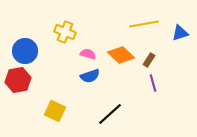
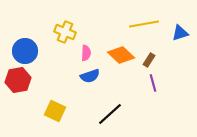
pink semicircle: moved 2 px left, 1 px up; rotated 77 degrees clockwise
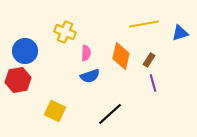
orange diamond: moved 1 px down; rotated 60 degrees clockwise
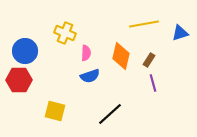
yellow cross: moved 1 px down
red hexagon: moved 1 px right; rotated 10 degrees clockwise
yellow square: rotated 10 degrees counterclockwise
